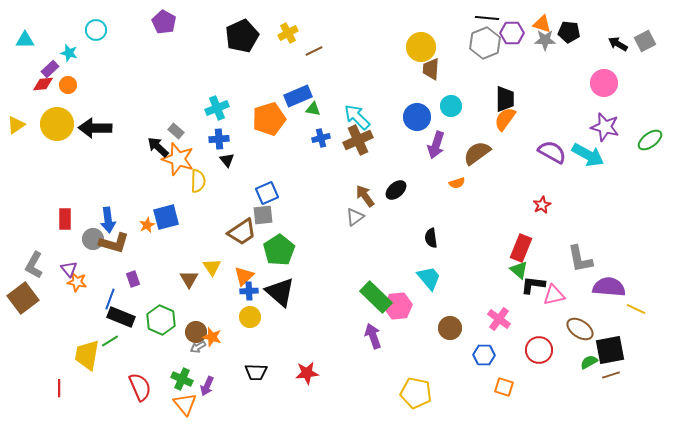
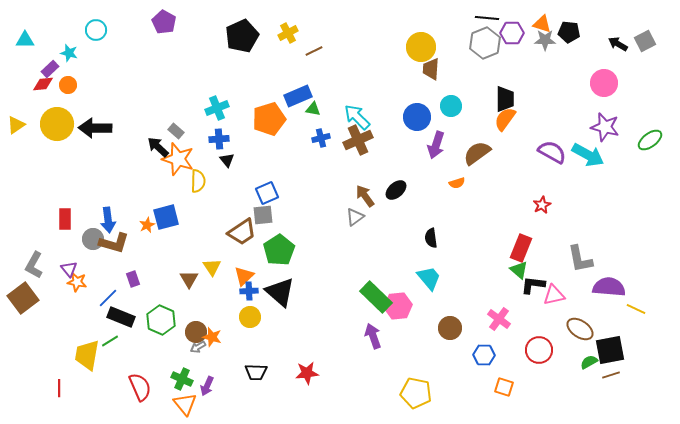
blue line at (110, 299): moved 2 px left, 1 px up; rotated 25 degrees clockwise
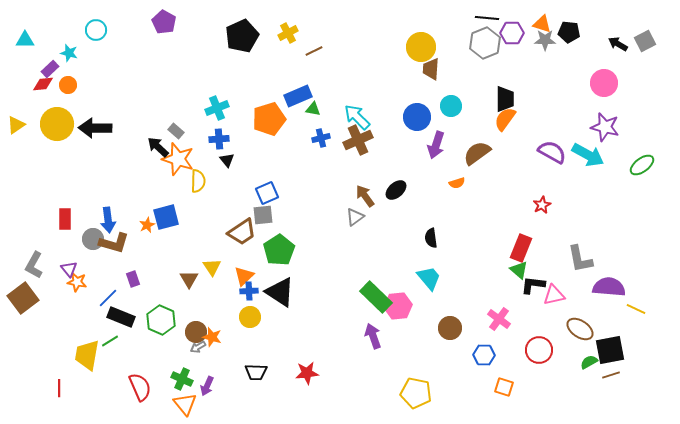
green ellipse at (650, 140): moved 8 px left, 25 px down
black triangle at (280, 292): rotated 8 degrees counterclockwise
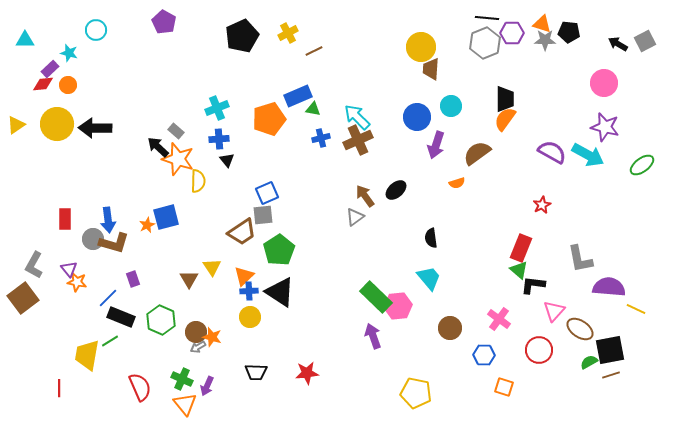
pink triangle at (554, 295): moved 16 px down; rotated 35 degrees counterclockwise
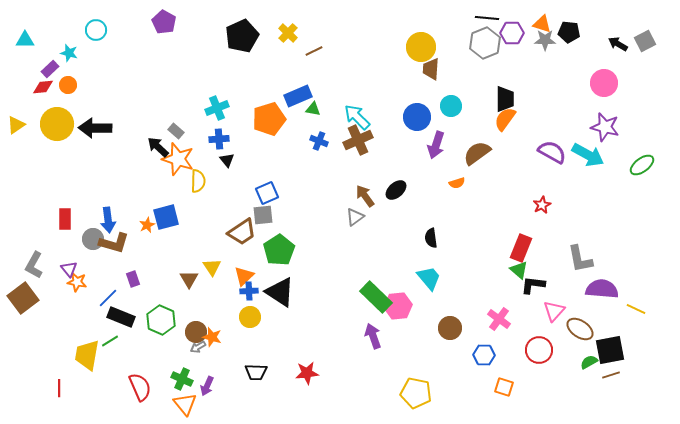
yellow cross at (288, 33): rotated 18 degrees counterclockwise
red diamond at (43, 84): moved 3 px down
blue cross at (321, 138): moved 2 px left, 3 px down; rotated 36 degrees clockwise
purple semicircle at (609, 287): moved 7 px left, 2 px down
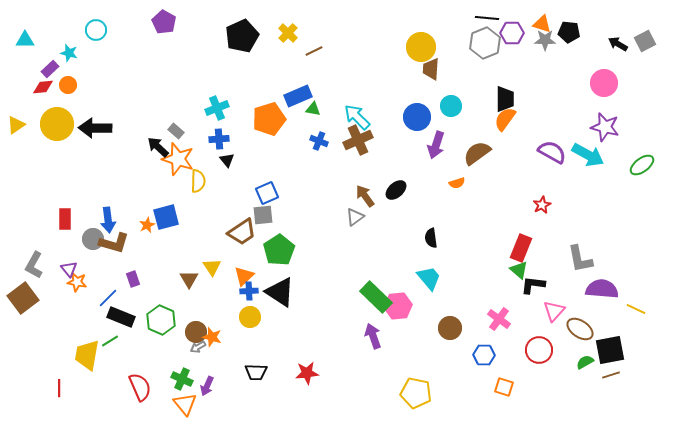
green semicircle at (589, 362): moved 4 px left
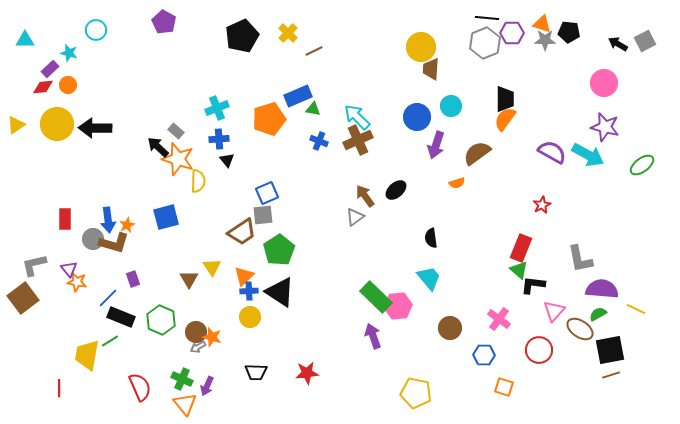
orange star at (147, 225): moved 20 px left
gray L-shape at (34, 265): rotated 48 degrees clockwise
green semicircle at (585, 362): moved 13 px right, 48 px up
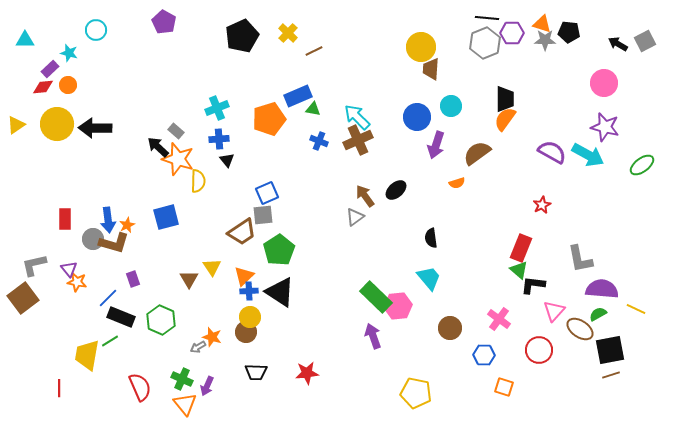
brown circle at (196, 332): moved 50 px right
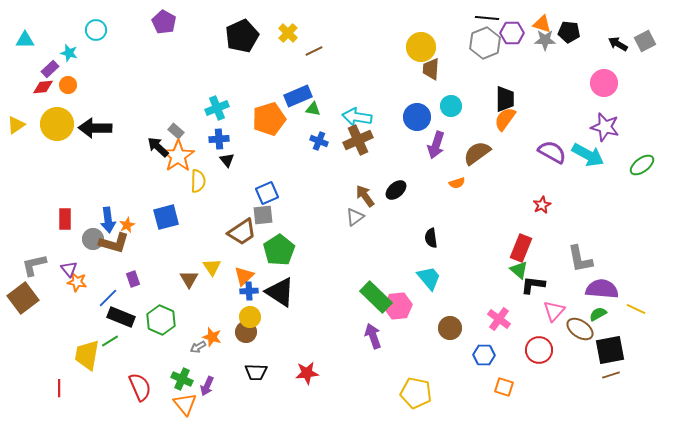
cyan arrow at (357, 117): rotated 36 degrees counterclockwise
orange star at (178, 159): moved 3 px up; rotated 20 degrees clockwise
